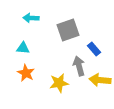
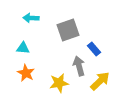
yellow arrow: moved 1 px down; rotated 130 degrees clockwise
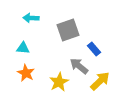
gray arrow: rotated 36 degrees counterclockwise
yellow star: moved 1 px up; rotated 18 degrees counterclockwise
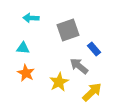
yellow arrow: moved 8 px left, 11 px down
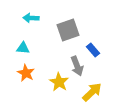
blue rectangle: moved 1 px left, 1 px down
gray arrow: moved 2 px left; rotated 150 degrees counterclockwise
yellow star: rotated 12 degrees counterclockwise
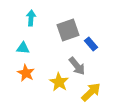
cyan arrow: rotated 91 degrees clockwise
blue rectangle: moved 2 px left, 6 px up
gray arrow: rotated 18 degrees counterclockwise
yellow arrow: moved 1 px left
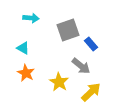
cyan arrow: rotated 91 degrees clockwise
cyan triangle: rotated 24 degrees clockwise
gray arrow: moved 4 px right; rotated 12 degrees counterclockwise
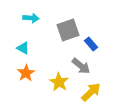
orange star: rotated 12 degrees clockwise
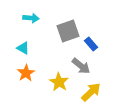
gray square: moved 1 px down
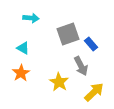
gray square: moved 3 px down
gray arrow: rotated 24 degrees clockwise
orange star: moved 5 px left
yellow arrow: moved 3 px right
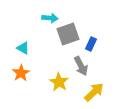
cyan arrow: moved 19 px right
blue rectangle: rotated 64 degrees clockwise
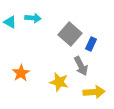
cyan arrow: moved 17 px left
gray square: moved 2 px right; rotated 30 degrees counterclockwise
cyan triangle: moved 13 px left, 26 px up
yellow star: rotated 18 degrees counterclockwise
yellow arrow: rotated 40 degrees clockwise
